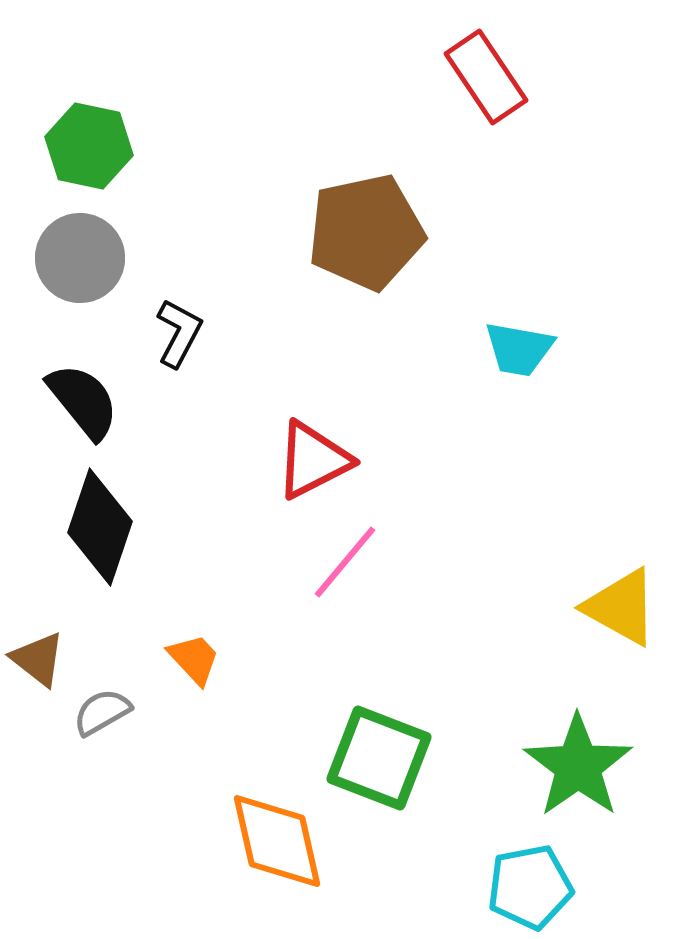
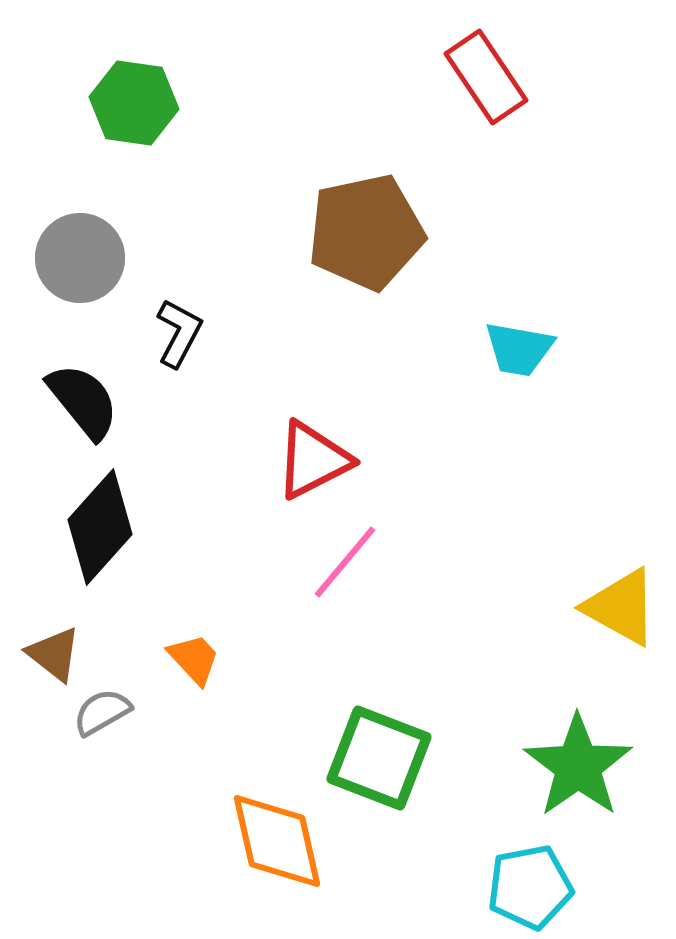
green hexagon: moved 45 px right, 43 px up; rotated 4 degrees counterclockwise
black diamond: rotated 23 degrees clockwise
brown triangle: moved 16 px right, 5 px up
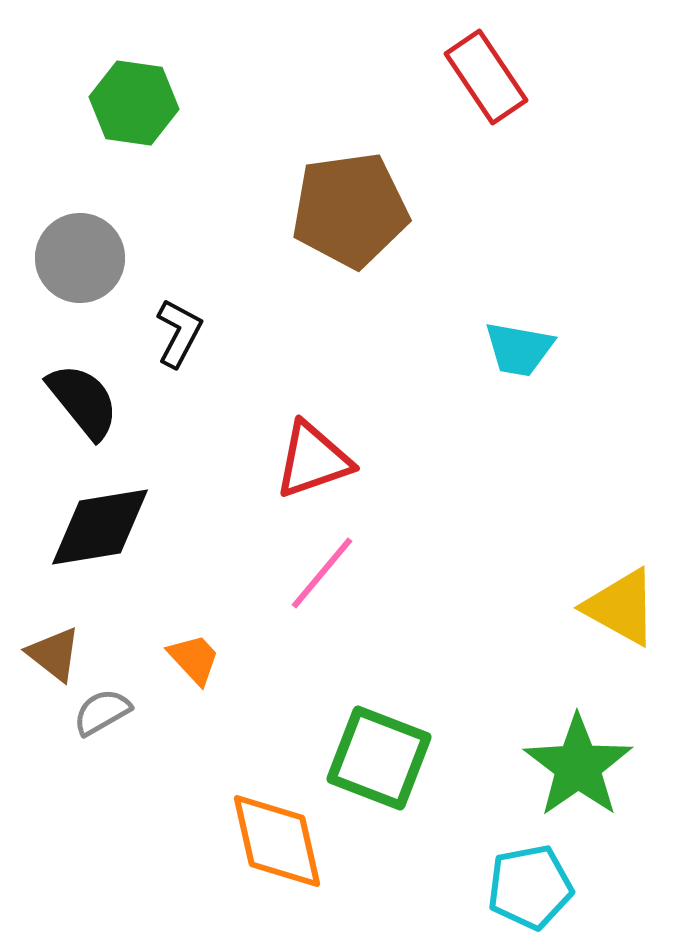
brown pentagon: moved 16 px left, 22 px up; rotated 4 degrees clockwise
red triangle: rotated 8 degrees clockwise
black diamond: rotated 39 degrees clockwise
pink line: moved 23 px left, 11 px down
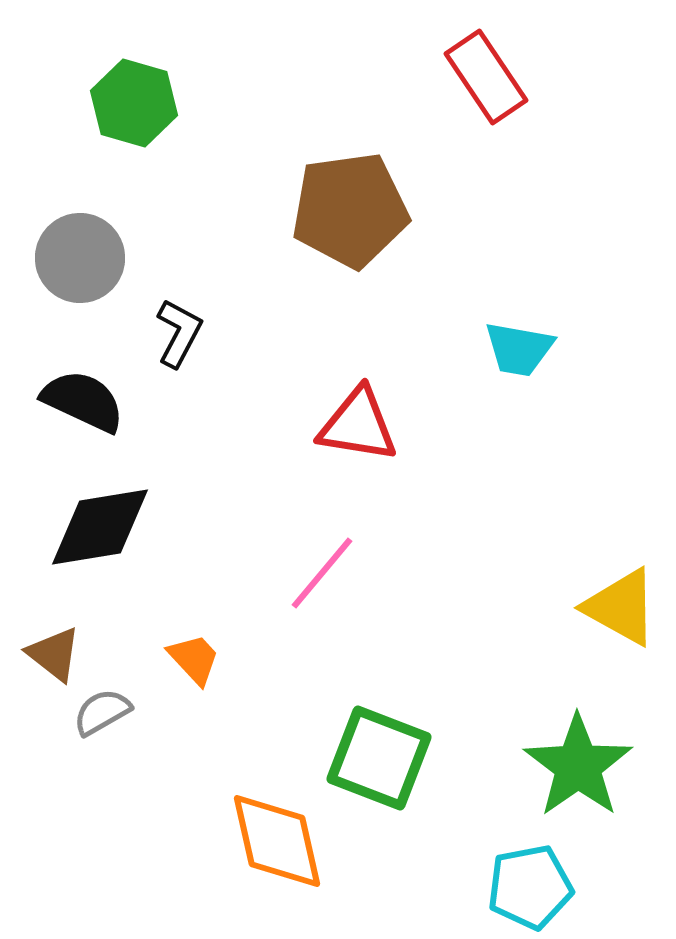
green hexagon: rotated 8 degrees clockwise
black semicircle: rotated 26 degrees counterclockwise
red triangle: moved 45 px right, 35 px up; rotated 28 degrees clockwise
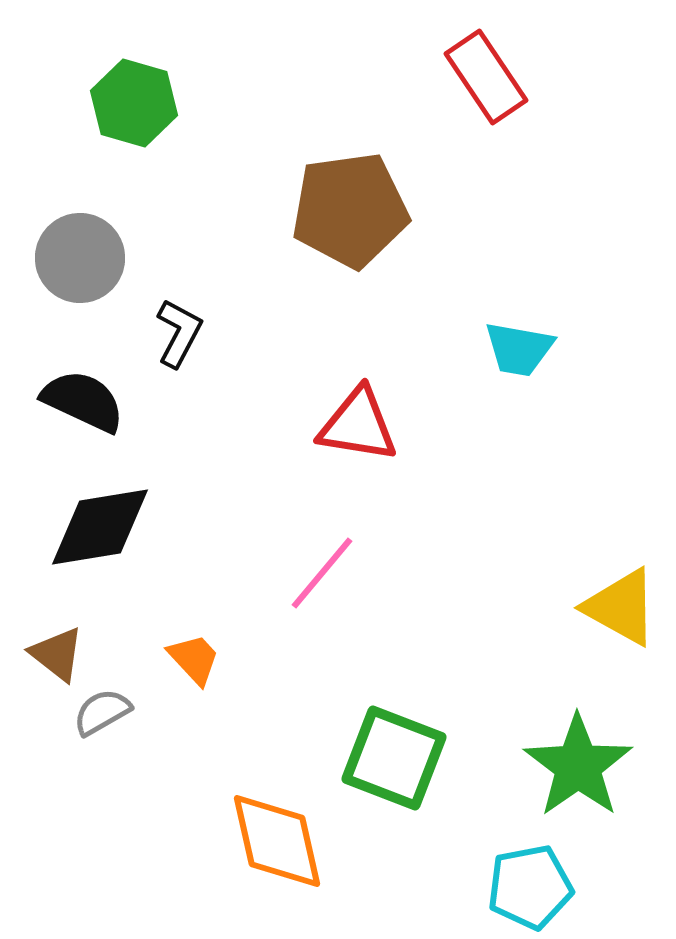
brown triangle: moved 3 px right
green square: moved 15 px right
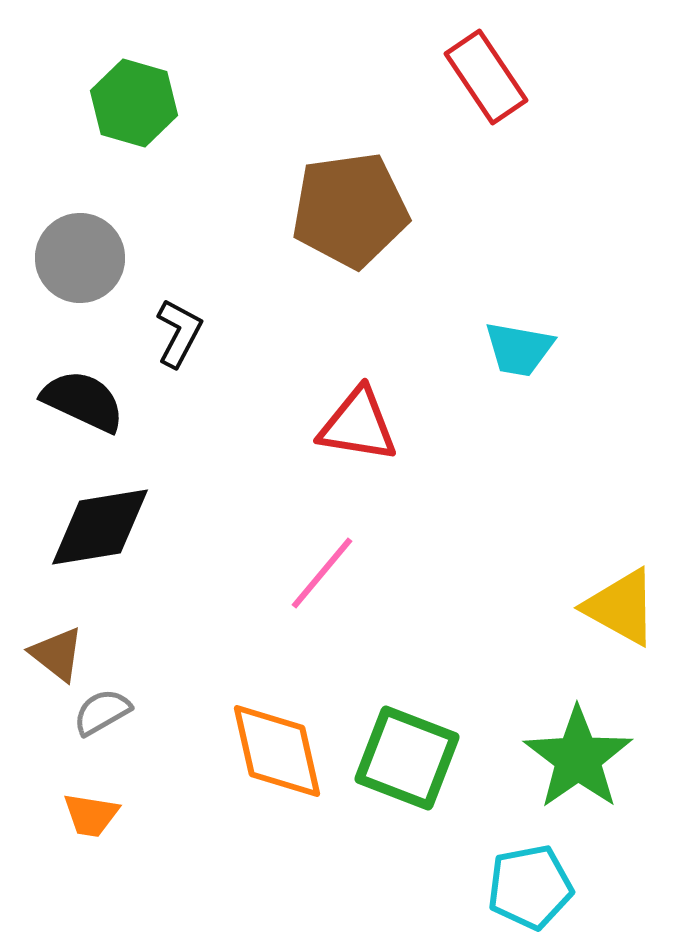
orange trapezoid: moved 103 px left, 156 px down; rotated 142 degrees clockwise
green square: moved 13 px right
green star: moved 8 px up
orange diamond: moved 90 px up
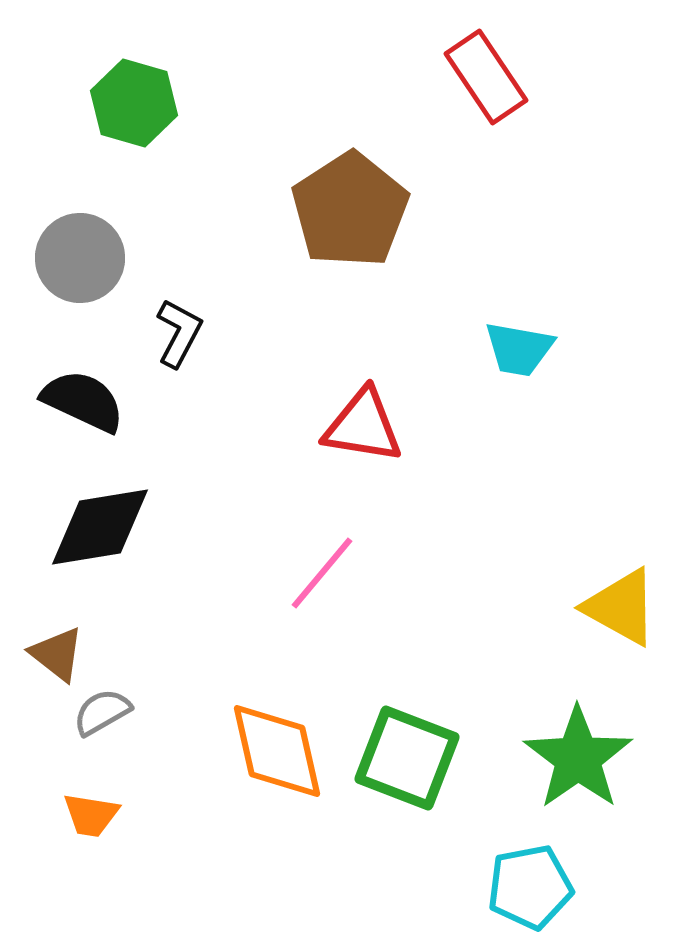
brown pentagon: rotated 25 degrees counterclockwise
red triangle: moved 5 px right, 1 px down
